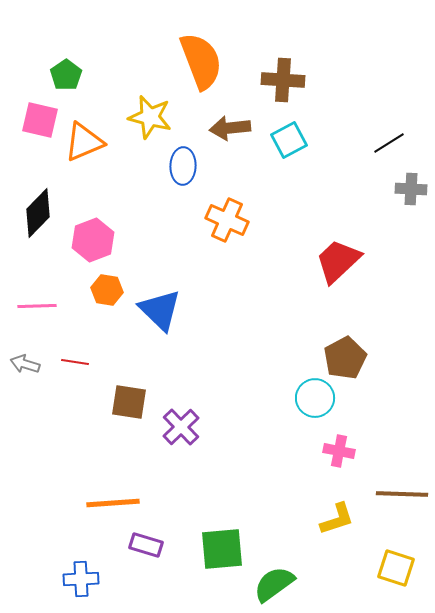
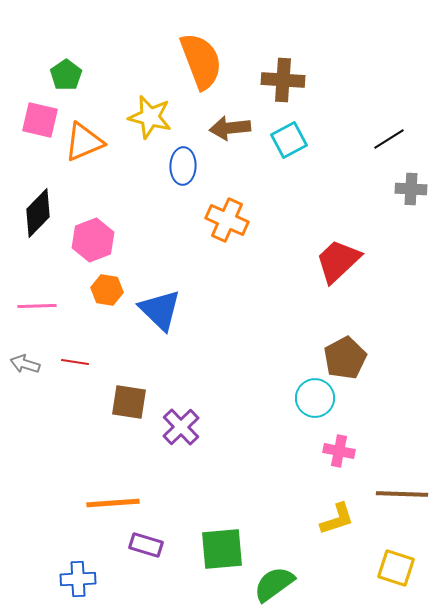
black line: moved 4 px up
blue cross: moved 3 px left
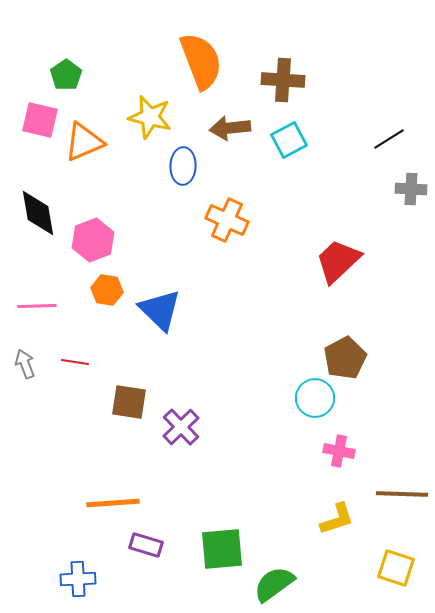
black diamond: rotated 54 degrees counterclockwise
gray arrow: rotated 52 degrees clockwise
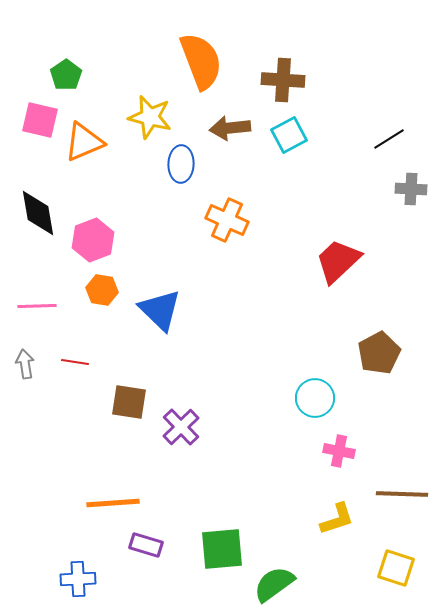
cyan square: moved 5 px up
blue ellipse: moved 2 px left, 2 px up
orange hexagon: moved 5 px left
brown pentagon: moved 34 px right, 5 px up
gray arrow: rotated 12 degrees clockwise
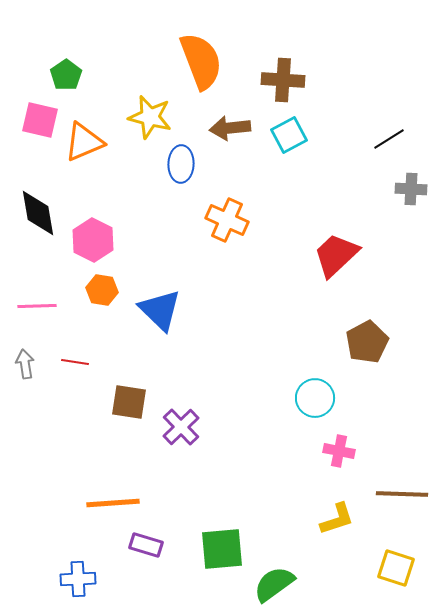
pink hexagon: rotated 12 degrees counterclockwise
red trapezoid: moved 2 px left, 6 px up
brown pentagon: moved 12 px left, 11 px up
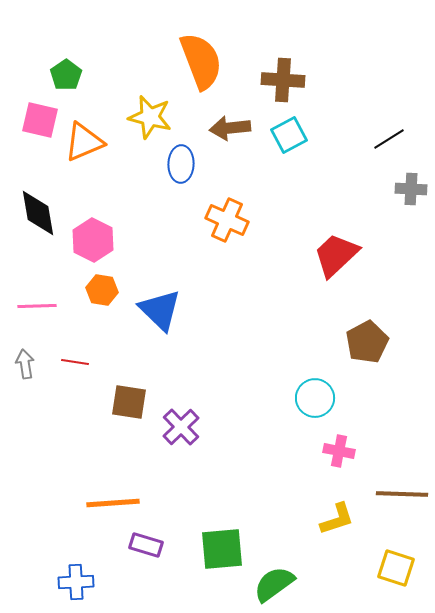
blue cross: moved 2 px left, 3 px down
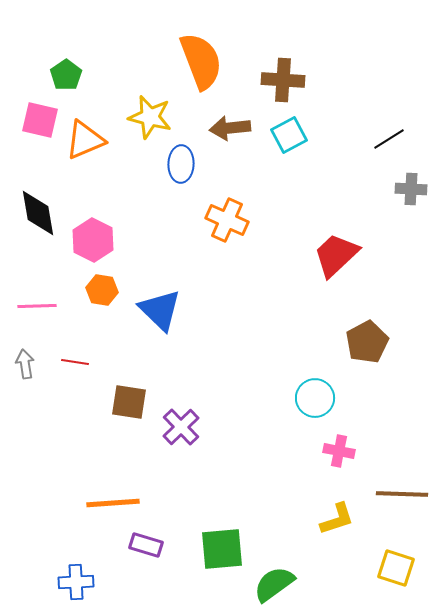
orange triangle: moved 1 px right, 2 px up
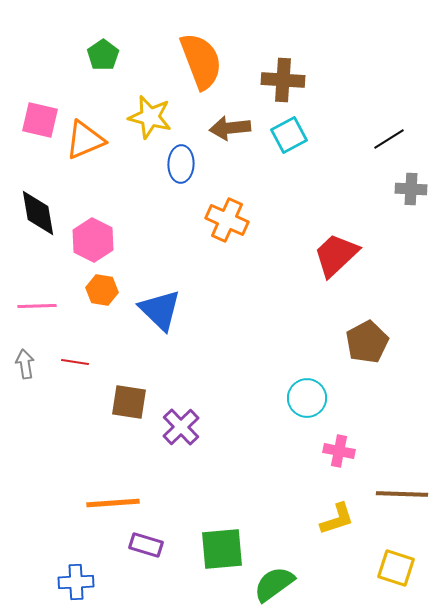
green pentagon: moved 37 px right, 20 px up
cyan circle: moved 8 px left
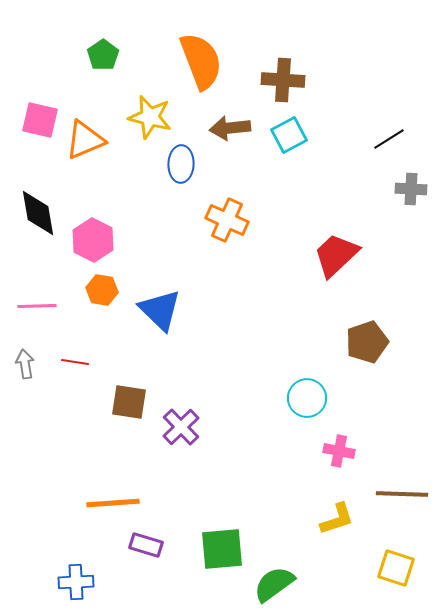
brown pentagon: rotated 9 degrees clockwise
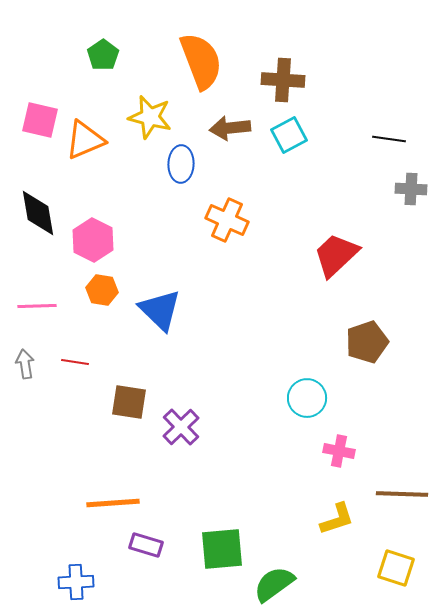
black line: rotated 40 degrees clockwise
